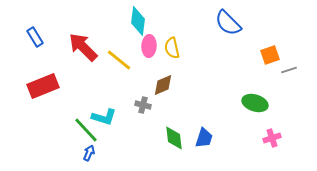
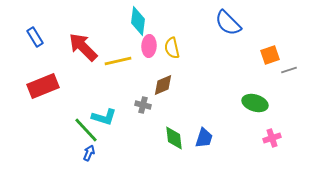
yellow line: moved 1 px left, 1 px down; rotated 52 degrees counterclockwise
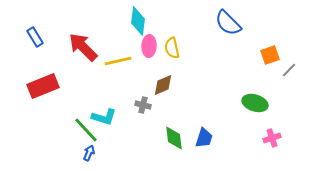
gray line: rotated 28 degrees counterclockwise
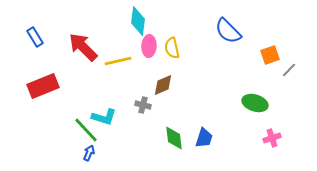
blue semicircle: moved 8 px down
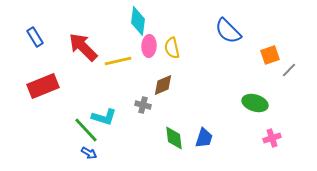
blue arrow: rotated 98 degrees clockwise
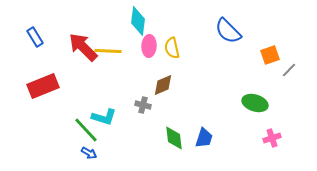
yellow line: moved 10 px left, 10 px up; rotated 16 degrees clockwise
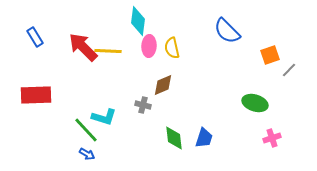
blue semicircle: moved 1 px left
red rectangle: moved 7 px left, 9 px down; rotated 20 degrees clockwise
blue arrow: moved 2 px left, 1 px down
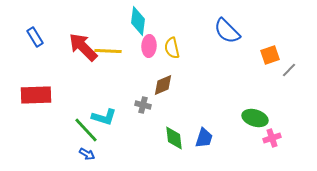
green ellipse: moved 15 px down
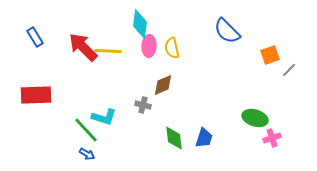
cyan diamond: moved 2 px right, 3 px down
